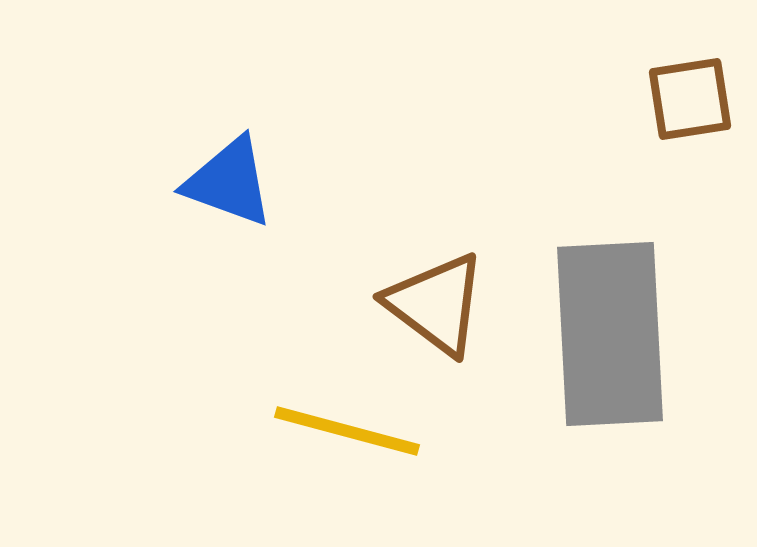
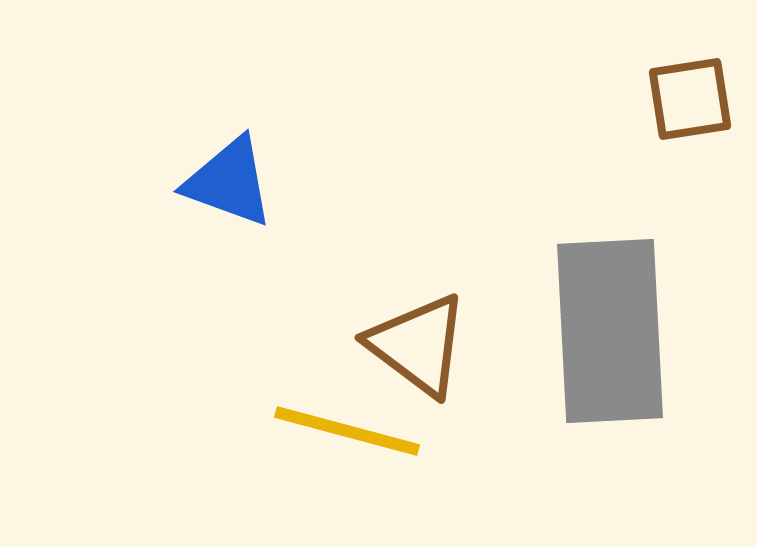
brown triangle: moved 18 px left, 41 px down
gray rectangle: moved 3 px up
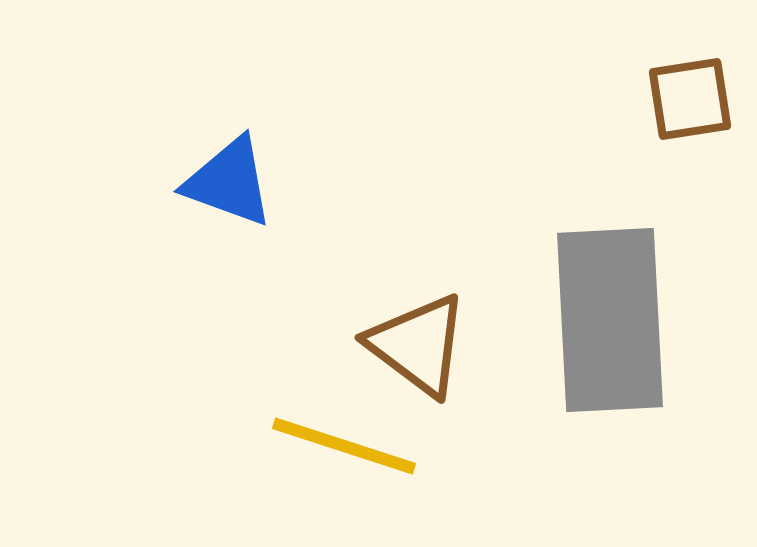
gray rectangle: moved 11 px up
yellow line: moved 3 px left, 15 px down; rotated 3 degrees clockwise
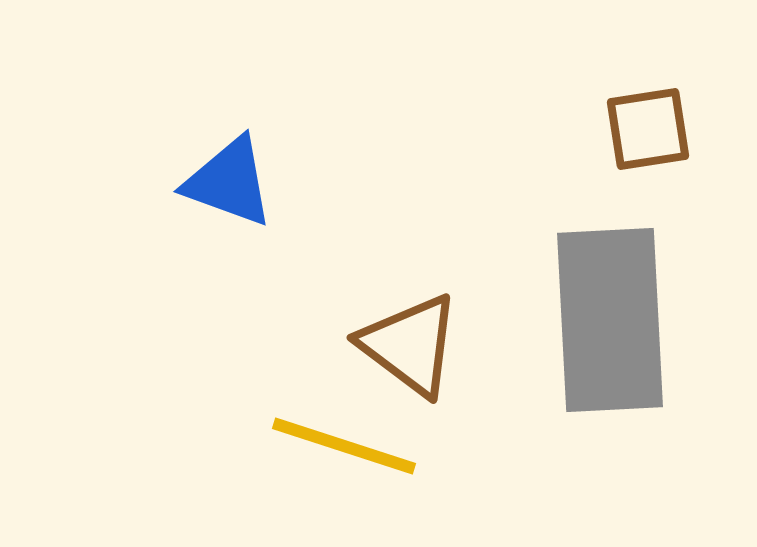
brown square: moved 42 px left, 30 px down
brown triangle: moved 8 px left
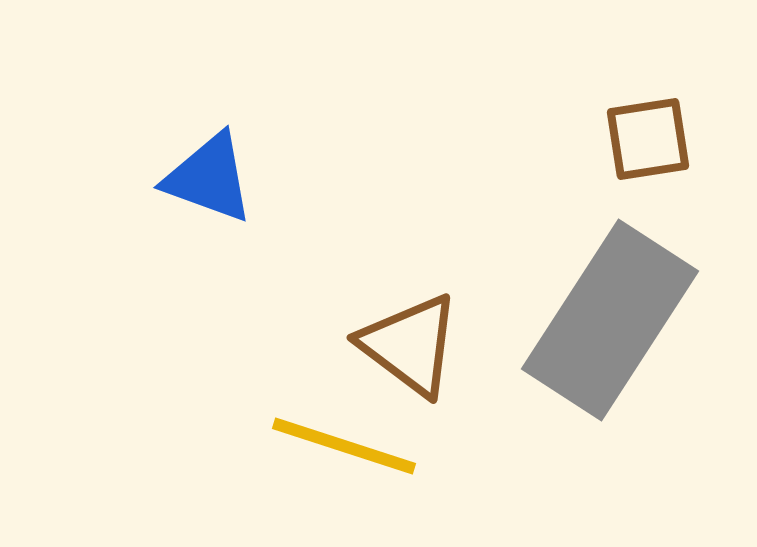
brown square: moved 10 px down
blue triangle: moved 20 px left, 4 px up
gray rectangle: rotated 36 degrees clockwise
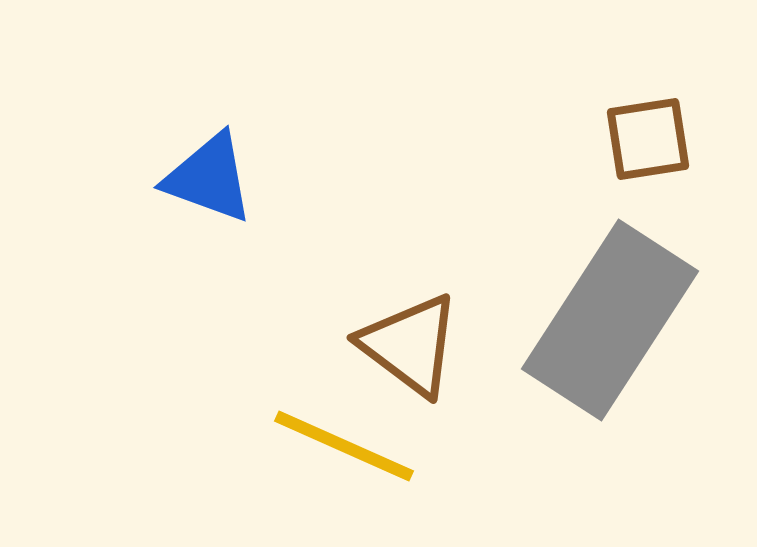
yellow line: rotated 6 degrees clockwise
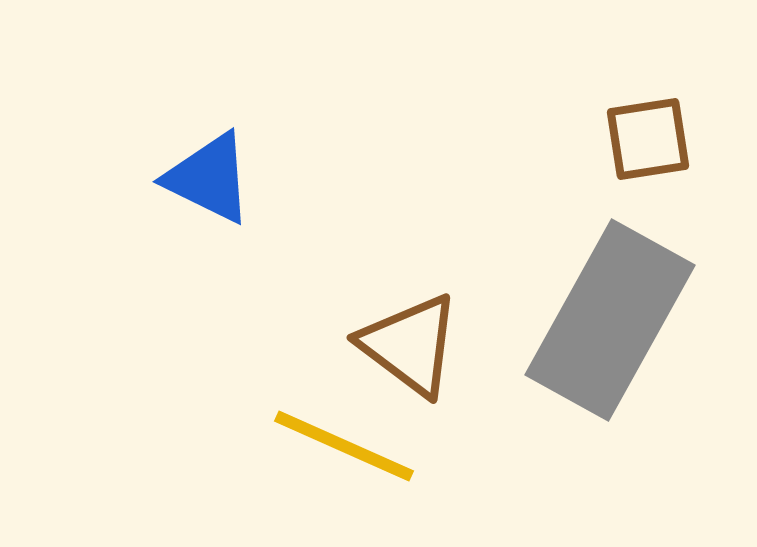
blue triangle: rotated 6 degrees clockwise
gray rectangle: rotated 4 degrees counterclockwise
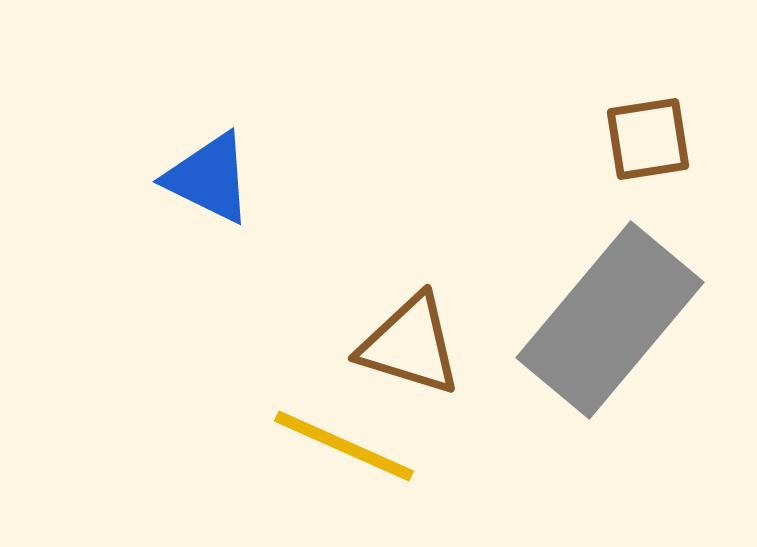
gray rectangle: rotated 11 degrees clockwise
brown triangle: rotated 20 degrees counterclockwise
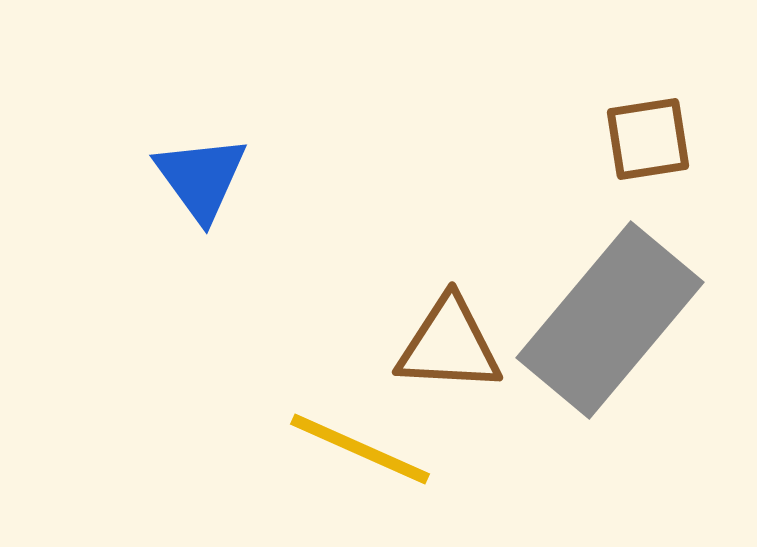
blue triangle: moved 8 px left; rotated 28 degrees clockwise
brown triangle: moved 39 px right; rotated 14 degrees counterclockwise
yellow line: moved 16 px right, 3 px down
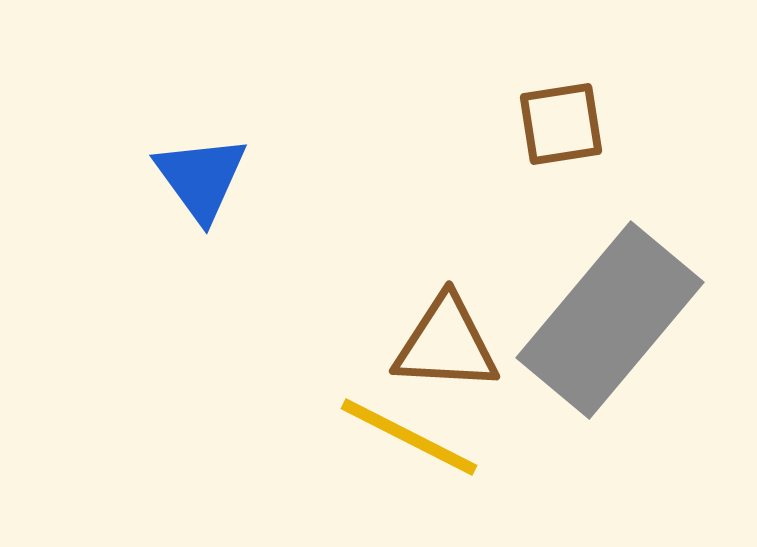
brown square: moved 87 px left, 15 px up
brown triangle: moved 3 px left, 1 px up
yellow line: moved 49 px right, 12 px up; rotated 3 degrees clockwise
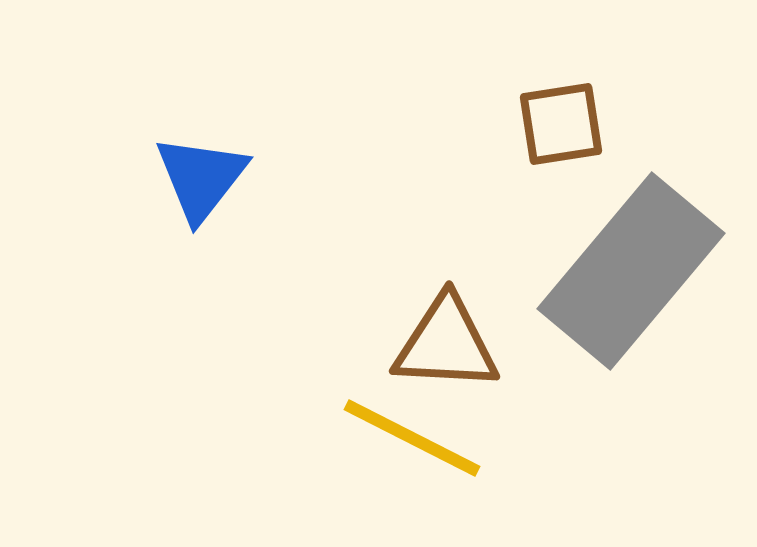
blue triangle: rotated 14 degrees clockwise
gray rectangle: moved 21 px right, 49 px up
yellow line: moved 3 px right, 1 px down
